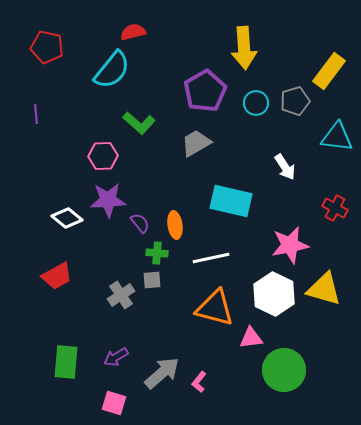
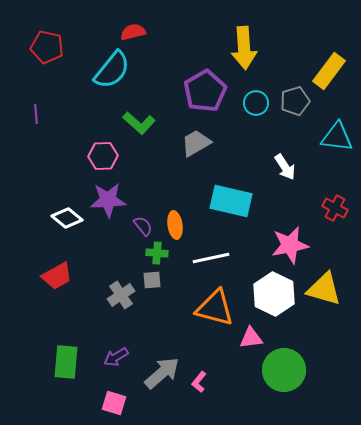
purple semicircle: moved 3 px right, 3 px down
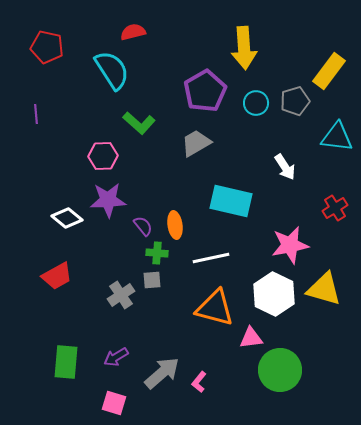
cyan semicircle: rotated 72 degrees counterclockwise
red cross: rotated 30 degrees clockwise
green circle: moved 4 px left
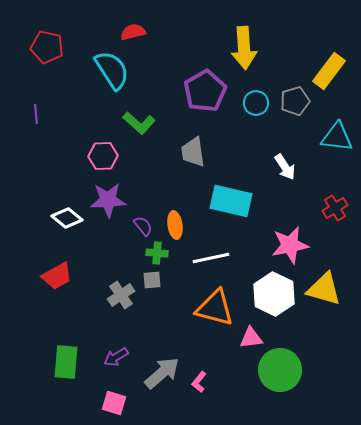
gray trapezoid: moved 3 px left, 9 px down; rotated 68 degrees counterclockwise
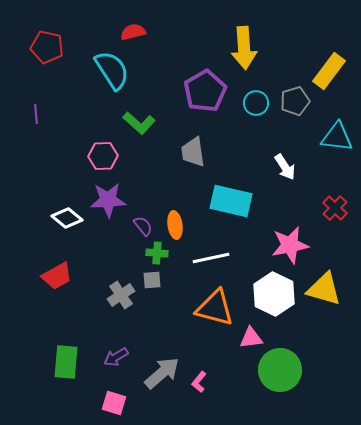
red cross: rotated 15 degrees counterclockwise
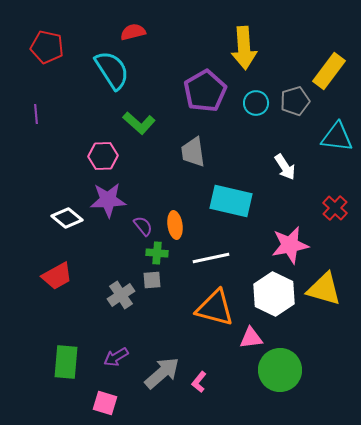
pink square: moved 9 px left
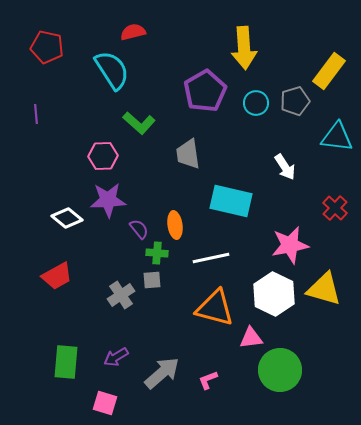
gray trapezoid: moved 5 px left, 2 px down
purple semicircle: moved 4 px left, 3 px down
pink L-shape: moved 9 px right, 2 px up; rotated 30 degrees clockwise
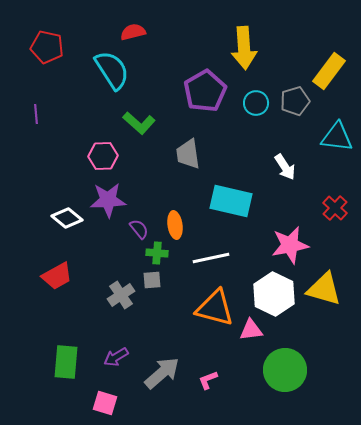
pink triangle: moved 8 px up
green circle: moved 5 px right
